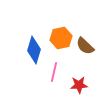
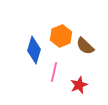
orange hexagon: moved 2 px up; rotated 10 degrees counterclockwise
red star: rotated 18 degrees counterclockwise
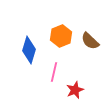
brown semicircle: moved 5 px right, 5 px up
blue diamond: moved 5 px left
red star: moved 4 px left, 5 px down
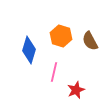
orange hexagon: rotated 20 degrees counterclockwise
brown semicircle: rotated 18 degrees clockwise
red star: moved 1 px right
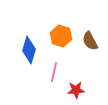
red star: rotated 18 degrees clockwise
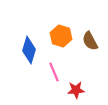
pink line: rotated 36 degrees counterclockwise
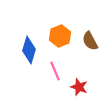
orange hexagon: moved 1 px left; rotated 20 degrees clockwise
pink line: moved 1 px right, 1 px up
red star: moved 3 px right, 3 px up; rotated 24 degrees clockwise
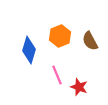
pink line: moved 2 px right, 4 px down
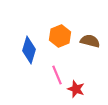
brown semicircle: rotated 132 degrees clockwise
red star: moved 3 px left, 2 px down
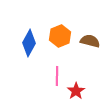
blue diamond: moved 7 px up; rotated 12 degrees clockwise
pink line: moved 1 px down; rotated 24 degrees clockwise
red star: moved 2 px down; rotated 18 degrees clockwise
